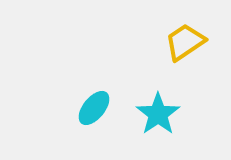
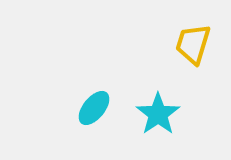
yellow trapezoid: moved 8 px right, 2 px down; rotated 39 degrees counterclockwise
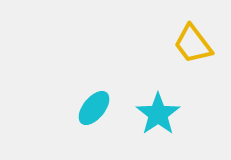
yellow trapezoid: rotated 54 degrees counterclockwise
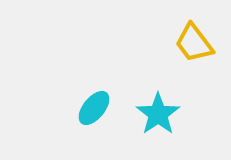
yellow trapezoid: moved 1 px right, 1 px up
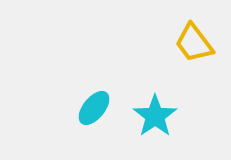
cyan star: moved 3 px left, 2 px down
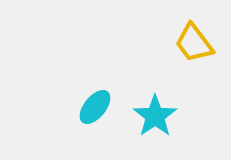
cyan ellipse: moved 1 px right, 1 px up
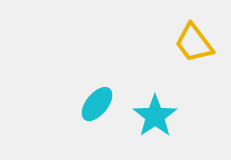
cyan ellipse: moved 2 px right, 3 px up
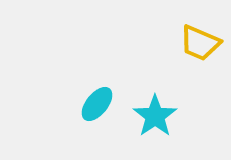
yellow trapezoid: moved 6 px right; rotated 30 degrees counterclockwise
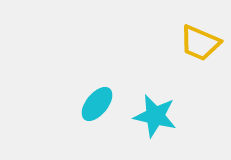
cyan star: rotated 24 degrees counterclockwise
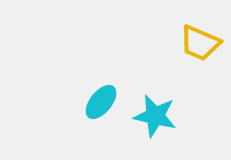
cyan ellipse: moved 4 px right, 2 px up
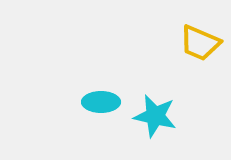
cyan ellipse: rotated 51 degrees clockwise
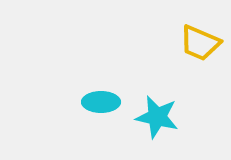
cyan star: moved 2 px right, 1 px down
